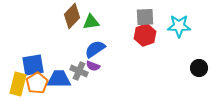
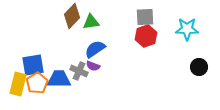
cyan star: moved 8 px right, 3 px down
red hexagon: moved 1 px right, 1 px down
black circle: moved 1 px up
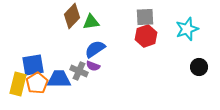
cyan star: rotated 20 degrees counterclockwise
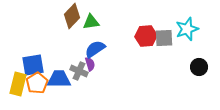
gray square: moved 19 px right, 21 px down
red hexagon: rotated 15 degrees clockwise
purple semicircle: moved 3 px left, 2 px up; rotated 128 degrees counterclockwise
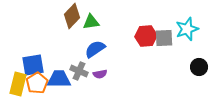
purple semicircle: moved 10 px right, 10 px down; rotated 96 degrees clockwise
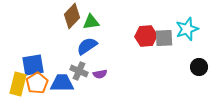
blue semicircle: moved 8 px left, 3 px up
blue trapezoid: moved 3 px right, 4 px down
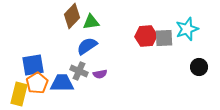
yellow rectangle: moved 1 px right, 10 px down
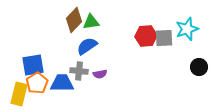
brown diamond: moved 2 px right, 4 px down
gray cross: rotated 18 degrees counterclockwise
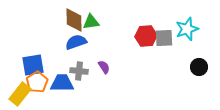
brown diamond: rotated 45 degrees counterclockwise
blue semicircle: moved 11 px left, 4 px up; rotated 15 degrees clockwise
purple semicircle: moved 4 px right, 7 px up; rotated 112 degrees counterclockwise
orange pentagon: moved 1 px up
yellow rectangle: moved 1 px right; rotated 25 degrees clockwise
